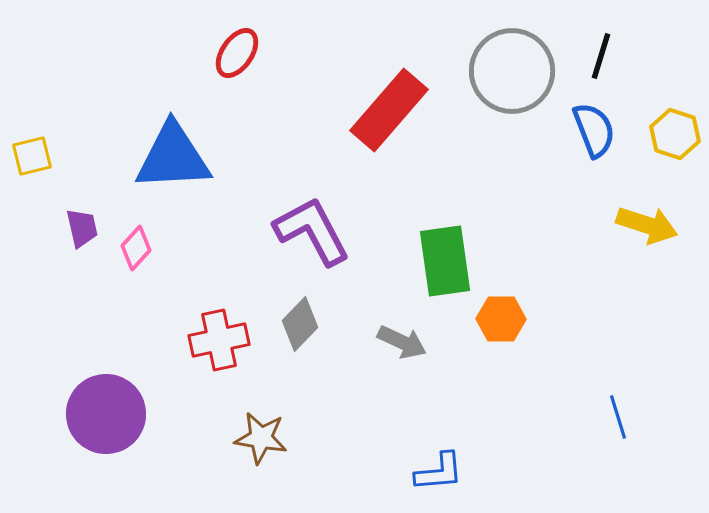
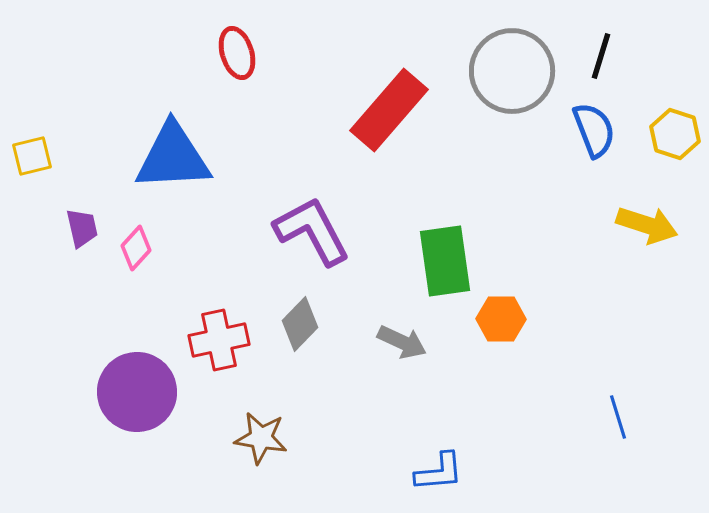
red ellipse: rotated 51 degrees counterclockwise
purple circle: moved 31 px right, 22 px up
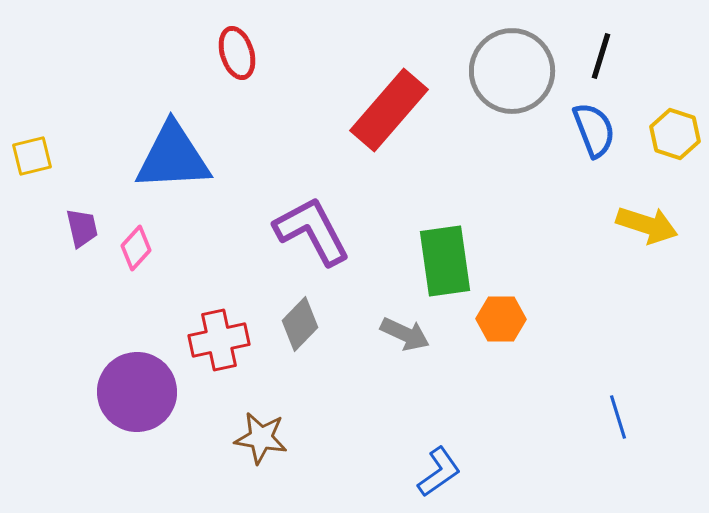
gray arrow: moved 3 px right, 8 px up
blue L-shape: rotated 30 degrees counterclockwise
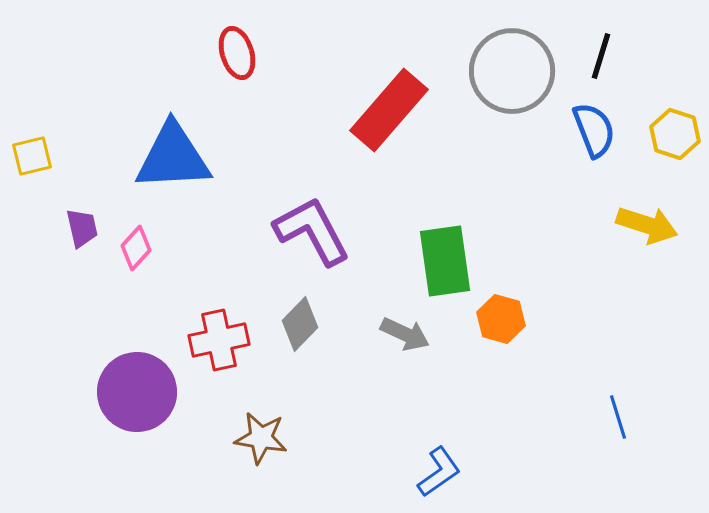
orange hexagon: rotated 15 degrees clockwise
